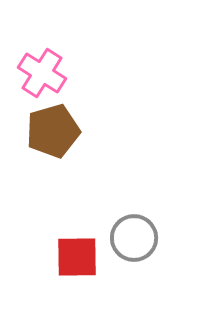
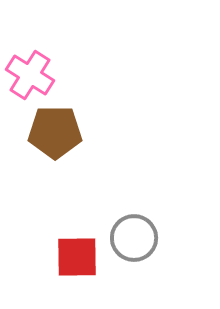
pink cross: moved 12 px left, 2 px down
brown pentagon: moved 2 px right, 1 px down; rotated 16 degrees clockwise
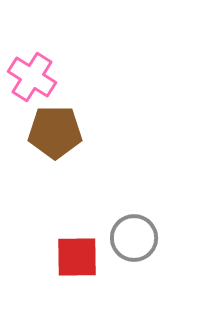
pink cross: moved 2 px right, 2 px down
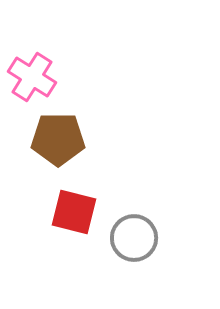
brown pentagon: moved 3 px right, 7 px down
red square: moved 3 px left, 45 px up; rotated 15 degrees clockwise
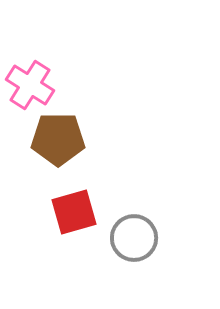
pink cross: moved 2 px left, 8 px down
red square: rotated 30 degrees counterclockwise
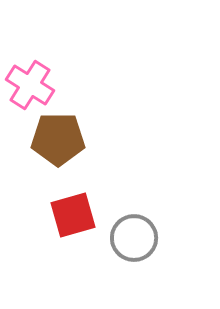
red square: moved 1 px left, 3 px down
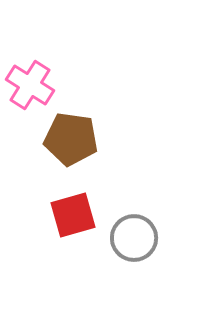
brown pentagon: moved 13 px right; rotated 8 degrees clockwise
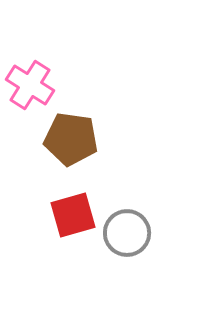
gray circle: moved 7 px left, 5 px up
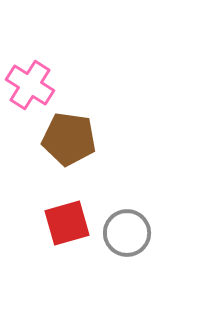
brown pentagon: moved 2 px left
red square: moved 6 px left, 8 px down
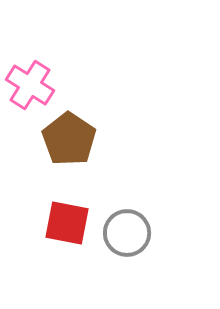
brown pentagon: rotated 26 degrees clockwise
red square: rotated 27 degrees clockwise
